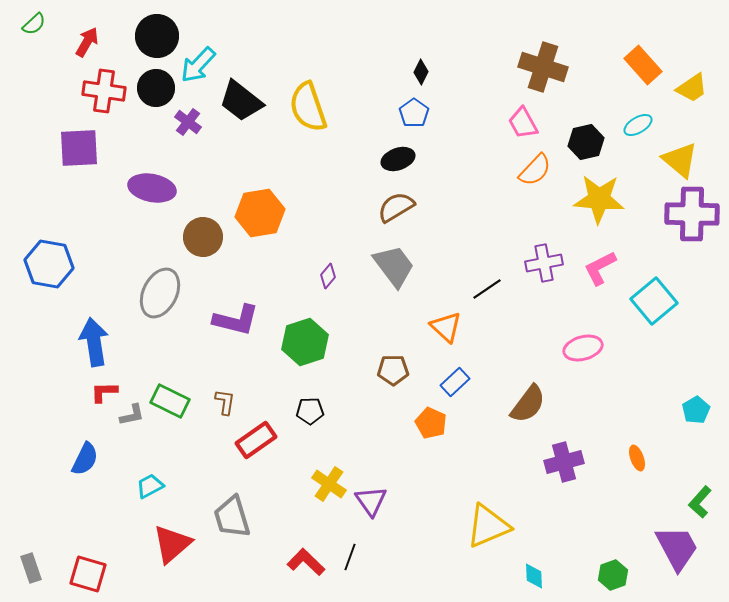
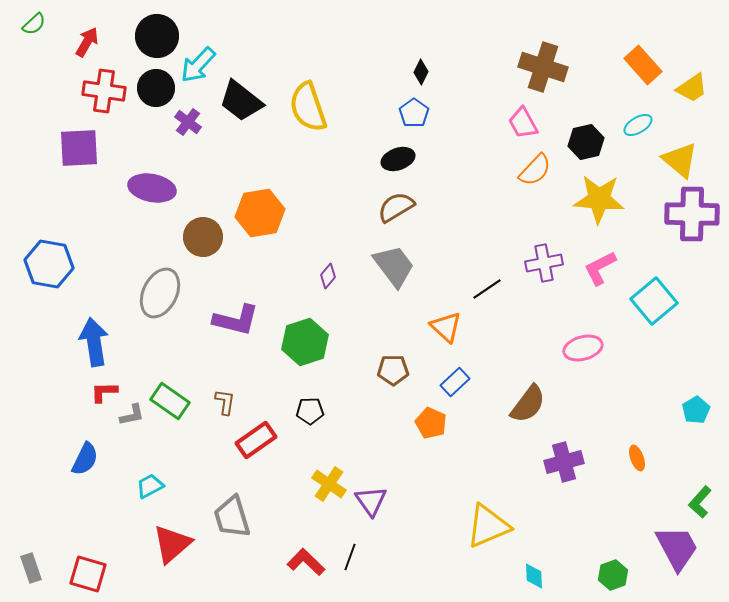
green rectangle at (170, 401): rotated 9 degrees clockwise
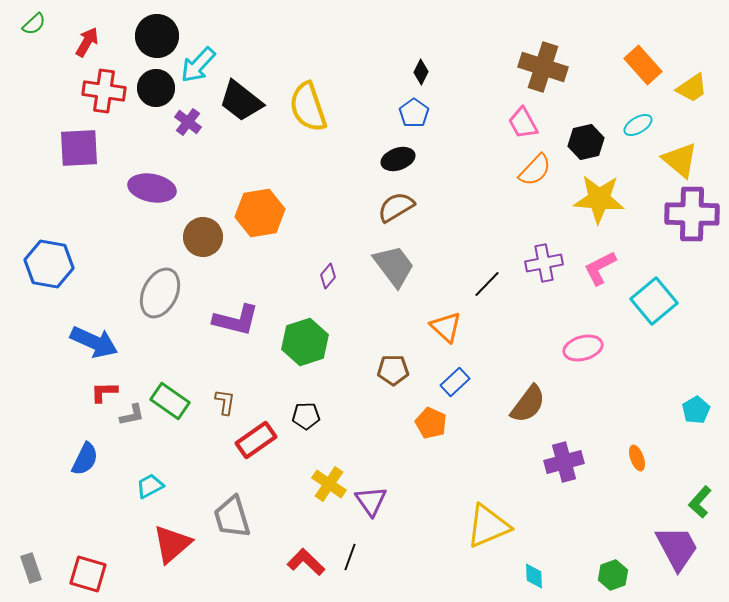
black line at (487, 289): moved 5 px up; rotated 12 degrees counterclockwise
blue arrow at (94, 342): rotated 123 degrees clockwise
black pentagon at (310, 411): moved 4 px left, 5 px down
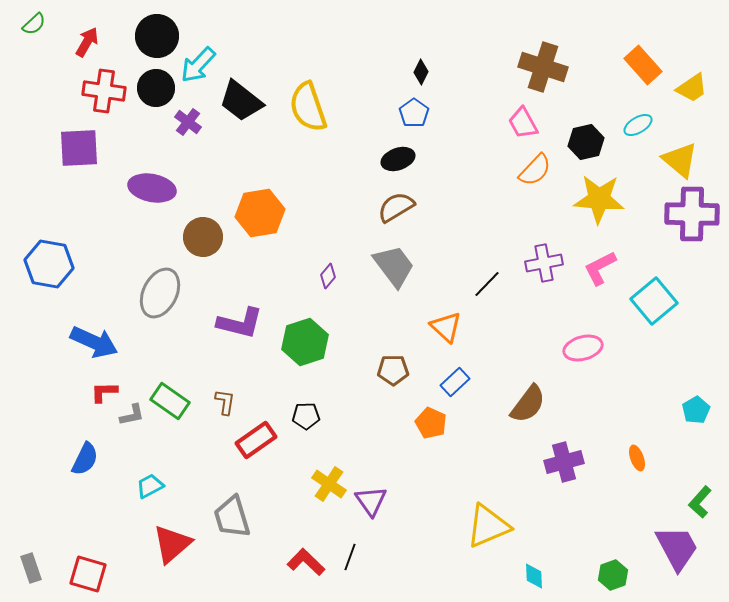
purple L-shape at (236, 320): moved 4 px right, 3 px down
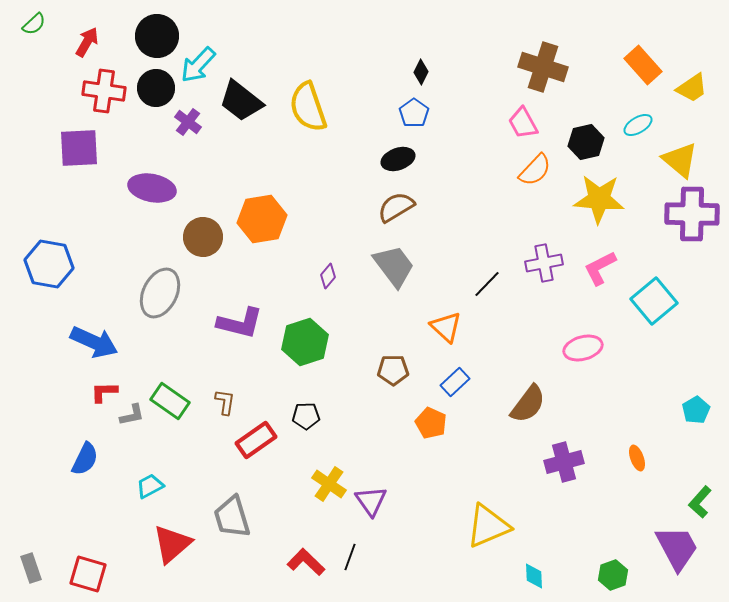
orange hexagon at (260, 213): moved 2 px right, 6 px down
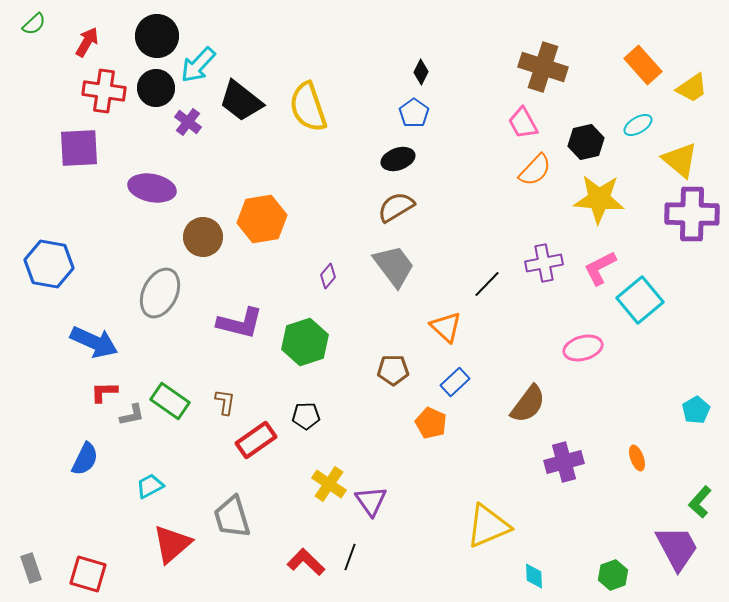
cyan square at (654, 301): moved 14 px left, 1 px up
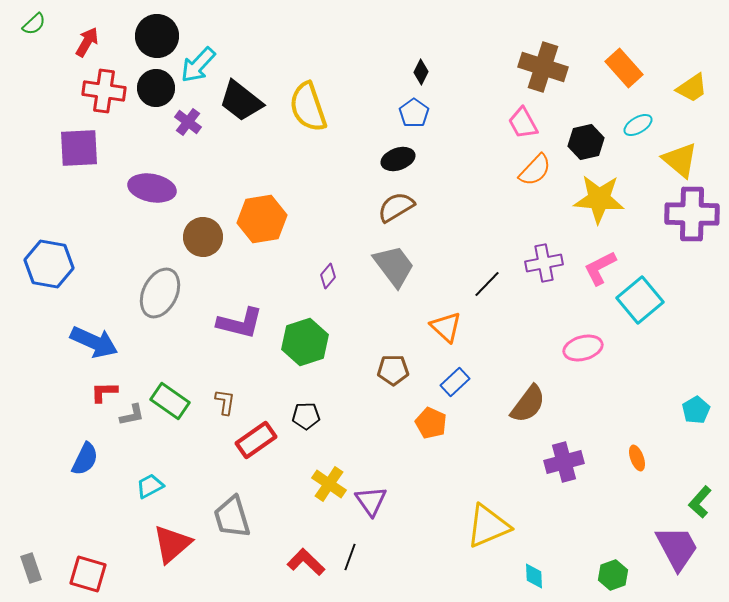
orange rectangle at (643, 65): moved 19 px left, 3 px down
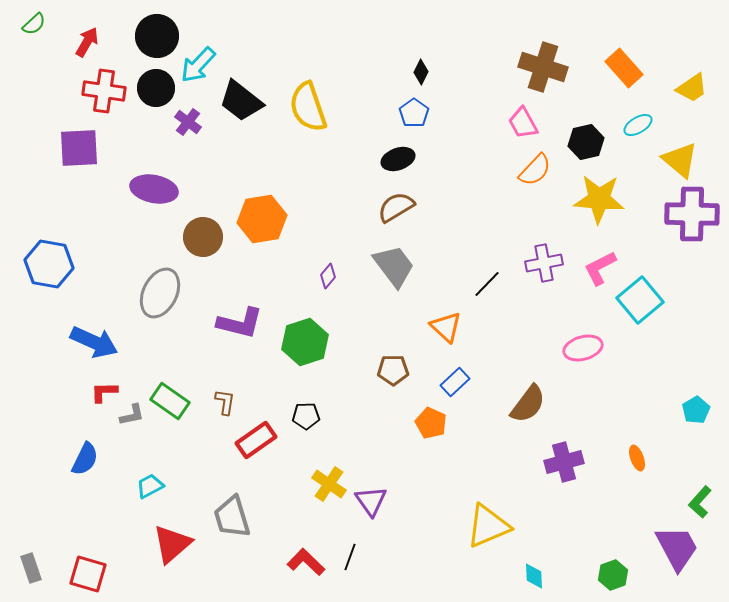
purple ellipse at (152, 188): moved 2 px right, 1 px down
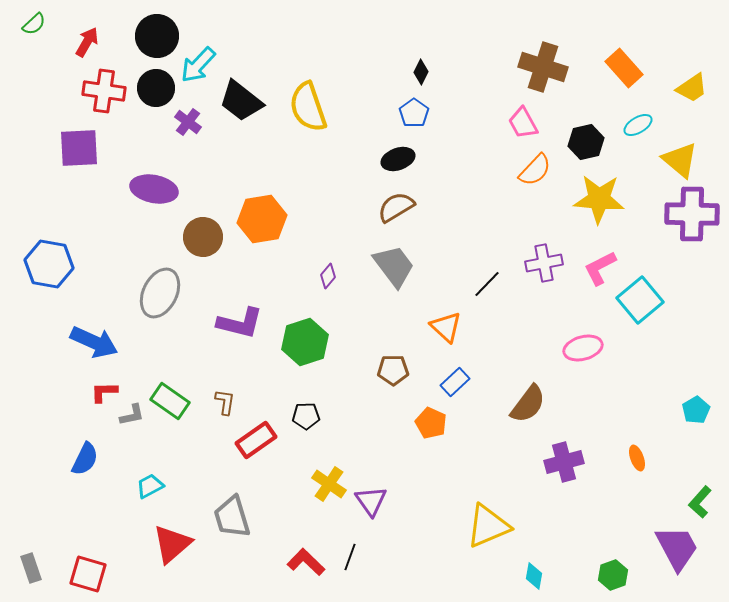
cyan diamond at (534, 576): rotated 12 degrees clockwise
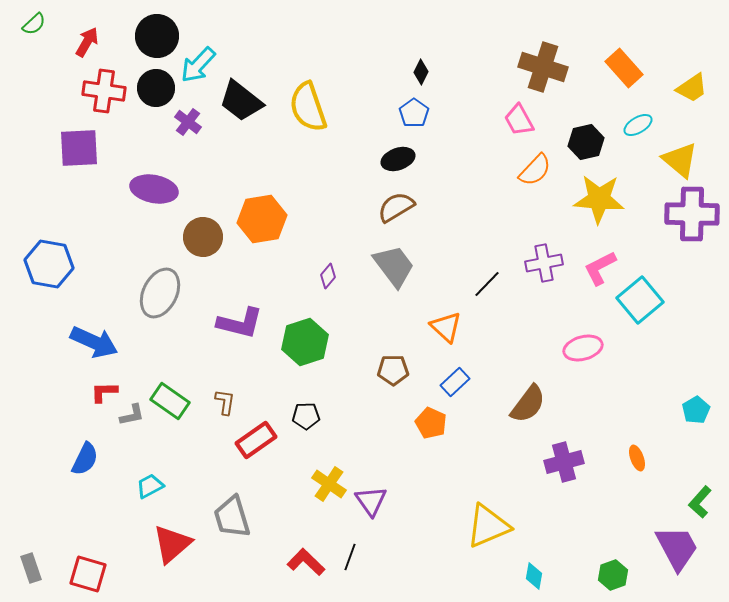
pink trapezoid at (523, 123): moved 4 px left, 3 px up
